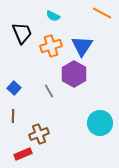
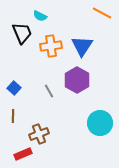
cyan semicircle: moved 13 px left
orange cross: rotated 10 degrees clockwise
purple hexagon: moved 3 px right, 6 px down
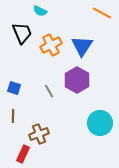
cyan semicircle: moved 5 px up
orange cross: moved 1 px up; rotated 20 degrees counterclockwise
blue square: rotated 24 degrees counterclockwise
red rectangle: rotated 42 degrees counterclockwise
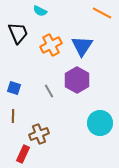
black trapezoid: moved 4 px left
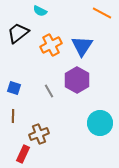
black trapezoid: rotated 105 degrees counterclockwise
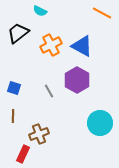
blue triangle: rotated 35 degrees counterclockwise
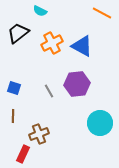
orange cross: moved 1 px right, 2 px up
purple hexagon: moved 4 px down; rotated 25 degrees clockwise
